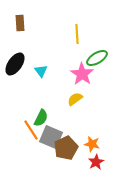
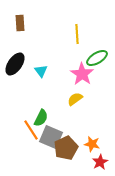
red star: moved 4 px right
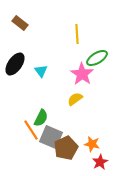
brown rectangle: rotated 49 degrees counterclockwise
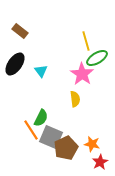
brown rectangle: moved 8 px down
yellow line: moved 9 px right, 7 px down; rotated 12 degrees counterclockwise
yellow semicircle: rotated 119 degrees clockwise
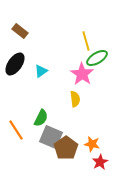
cyan triangle: rotated 32 degrees clockwise
orange line: moved 15 px left
brown pentagon: rotated 10 degrees counterclockwise
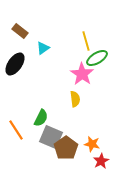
cyan triangle: moved 2 px right, 23 px up
red star: moved 1 px right, 1 px up
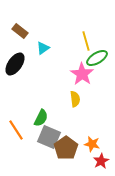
gray square: moved 2 px left
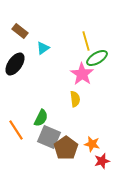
red star: moved 1 px right; rotated 14 degrees clockwise
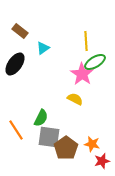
yellow line: rotated 12 degrees clockwise
green ellipse: moved 2 px left, 4 px down
yellow semicircle: rotated 56 degrees counterclockwise
gray square: rotated 15 degrees counterclockwise
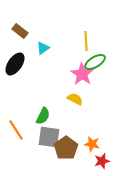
green semicircle: moved 2 px right, 2 px up
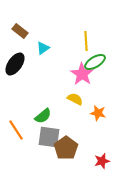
green semicircle: rotated 24 degrees clockwise
orange star: moved 6 px right, 31 px up
